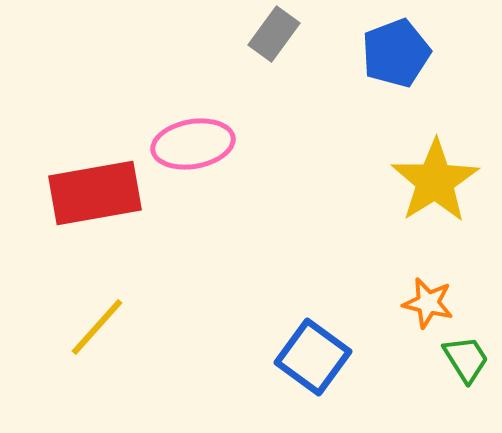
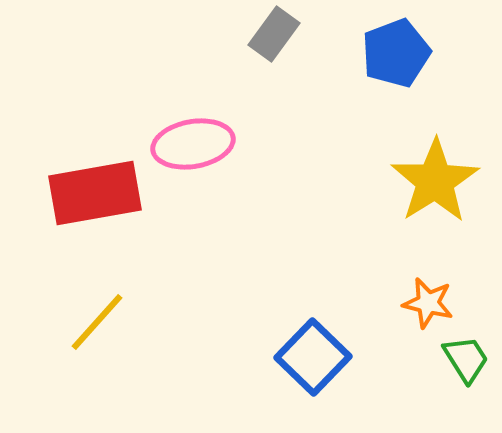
yellow line: moved 5 px up
blue square: rotated 8 degrees clockwise
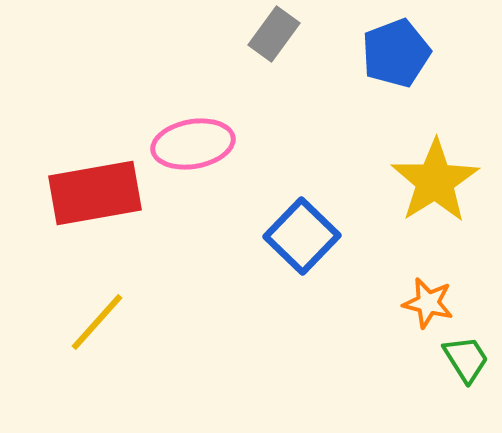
blue square: moved 11 px left, 121 px up
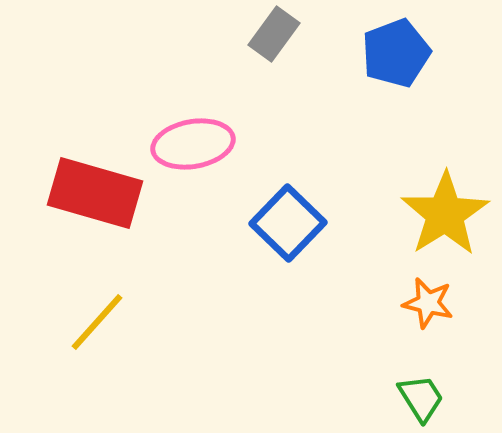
yellow star: moved 10 px right, 33 px down
red rectangle: rotated 26 degrees clockwise
blue square: moved 14 px left, 13 px up
green trapezoid: moved 45 px left, 39 px down
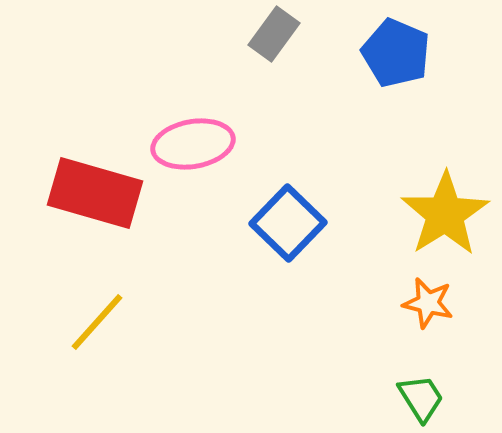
blue pentagon: rotated 28 degrees counterclockwise
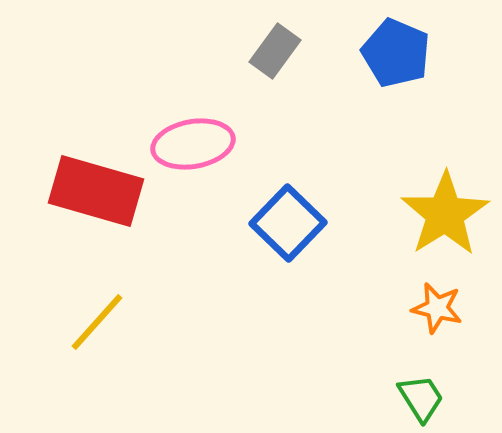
gray rectangle: moved 1 px right, 17 px down
red rectangle: moved 1 px right, 2 px up
orange star: moved 9 px right, 5 px down
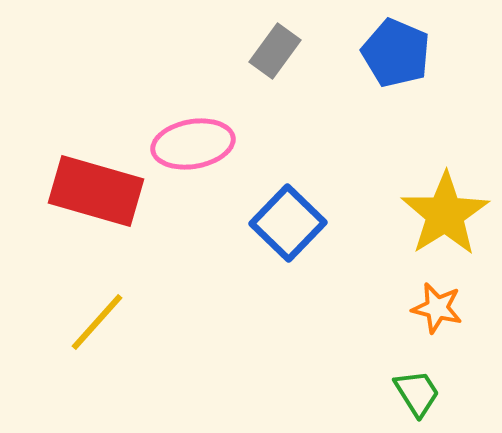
green trapezoid: moved 4 px left, 5 px up
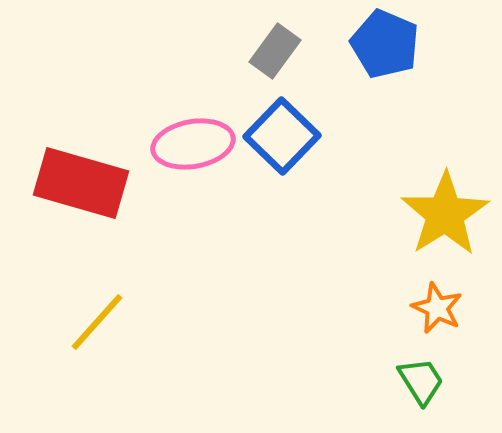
blue pentagon: moved 11 px left, 9 px up
red rectangle: moved 15 px left, 8 px up
blue square: moved 6 px left, 87 px up
orange star: rotated 12 degrees clockwise
green trapezoid: moved 4 px right, 12 px up
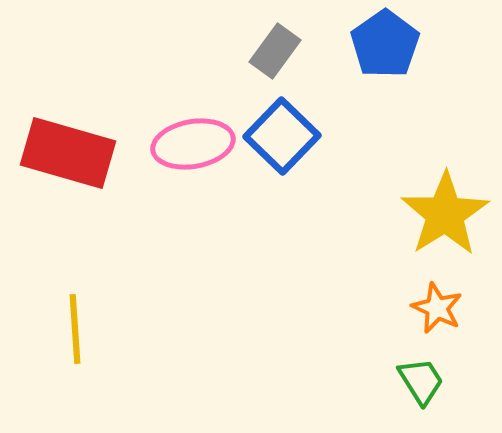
blue pentagon: rotated 14 degrees clockwise
red rectangle: moved 13 px left, 30 px up
yellow line: moved 22 px left, 7 px down; rotated 46 degrees counterclockwise
